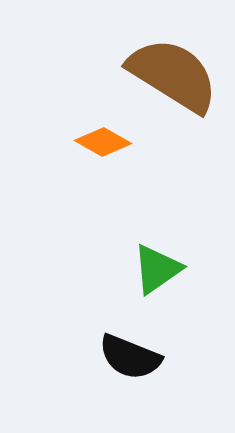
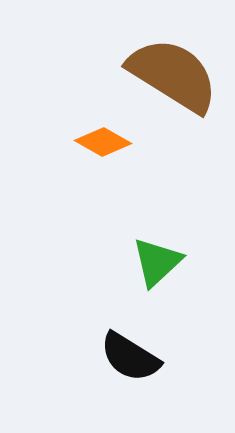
green triangle: moved 7 px up; rotated 8 degrees counterclockwise
black semicircle: rotated 10 degrees clockwise
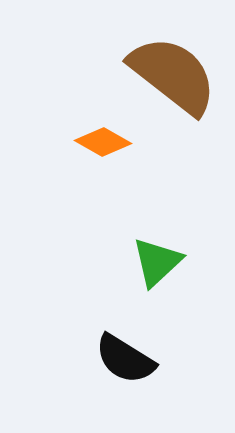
brown semicircle: rotated 6 degrees clockwise
black semicircle: moved 5 px left, 2 px down
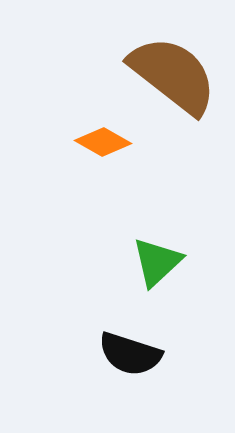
black semicircle: moved 5 px right, 5 px up; rotated 14 degrees counterclockwise
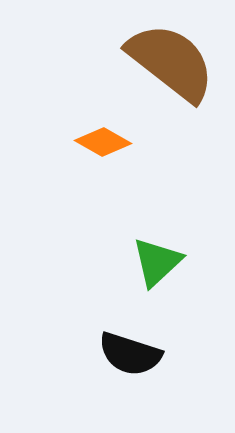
brown semicircle: moved 2 px left, 13 px up
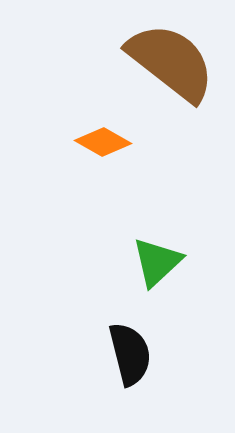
black semicircle: rotated 122 degrees counterclockwise
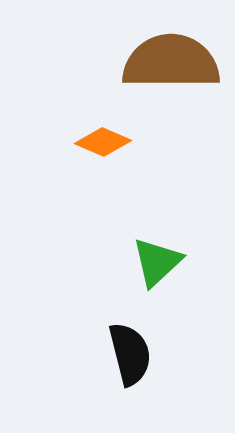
brown semicircle: rotated 38 degrees counterclockwise
orange diamond: rotated 6 degrees counterclockwise
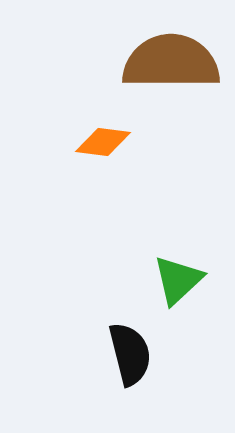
orange diamond: rotated 16 degrees counterclockwise
green triangle: moved 21 px right, 18 px down
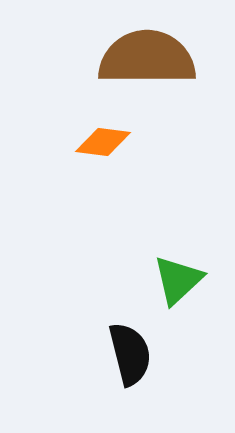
brown semicircle: moved 24 px left, 4 px up
